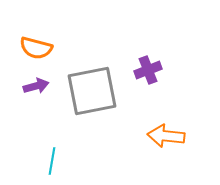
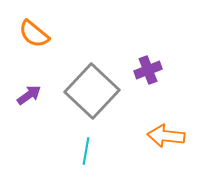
orange semicircle: moved 2 px left, 14 px up; rotated 24 degrees clockwise
purple arrow: moved 7 px left, 9 px down; rotated 20 degrees counterclockwise
gray square: rotated 36 degrees counterclockwise
cyan line: moved 34 px right, 10 px up
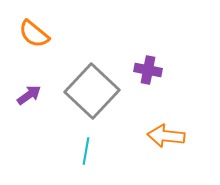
purple cross: rotated 32 degrees clockwise
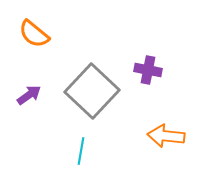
cyan line: moved 5 px left
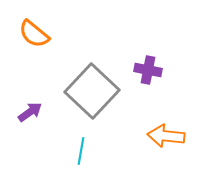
purple arrow: moved 1 px right, 17 px down
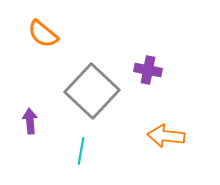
orange semicircle: moved 9 px right
purple arrow: moved 9 px down; rotated 60 degrees counterclockwise
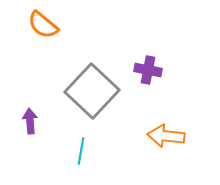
orange semicircle: moved 9 px up
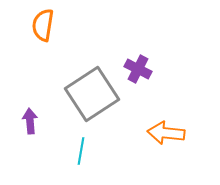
orange semicircle: rotated 60 degrees clockwise
purple cross: moved 10 px left, 1 px up; rotated 16 degrees clockwise
gray square: moved 3 px down; rotated 14 degrees clockwise
orange arrow: moved 3 px up
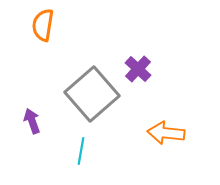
purple cross: rotated 16 degrees clockwise
gray square: rotated 8 degrees counterclockwise
purple arrow: moved 2 px right; rotated 15 degrees counterclockwise
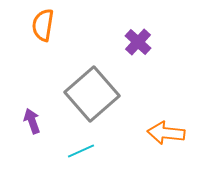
purple cross: moved 27 px up
cyan line: rotated 56 degrees clockwise
